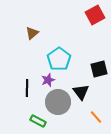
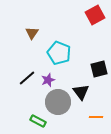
brown triangle: rotated 16 degrees counterclockwise
cyan pentagon: moved 6 px up; rotated 15 degrees counterclockwise
black line: moved 10 px up; rotated 48 degrees clockwise
orange line: rotated 48 degrees counterclockwise
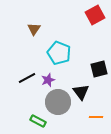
brown triangle: moved 2 px right, 4 px up
black line: rotated 12 degrees clockwise
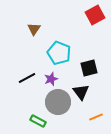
black square: moved 10 px left, 1 px up
purple star: moved 3 px right, 1 px up
orange line: rotated 24 degrees counterclockwise
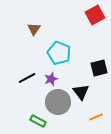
black square: moved 10 px right
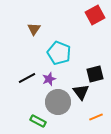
black square: moved 4 px left, 6 px down
purple star: moved 2 px left
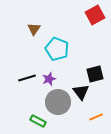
cyan pentagon: moved 2 px left, 4 px up
black line: rotated 12 degrees clockwise
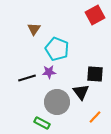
black square: rotated 18 degrees clockwise
purple star: moved 7 px up; rotated 16 degrees clockwise
gray circle: moved 1 px left
orange line: moved 1 px left; rotated 24 degrees counterclockwise
green rectangle: moved 4 px right, 2 px down
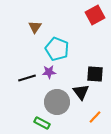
brown triangle: moved 1 px right, 2 px up
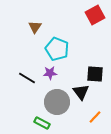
purple star: moved 1 px right, 1 px down
black line: rotated 48 degrees clockwise
